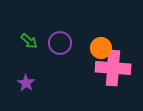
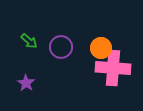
purple circle: moved 1 px right, 4 px down
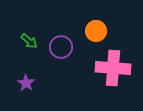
orange circle: moved 5 px left, 17 px up
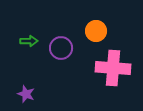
green arrow: rotated 42 degrees counterclockwise
purple circle: moved 1 px down
purple star: moved 11 px down; rotated 12 degrees counterclockwise
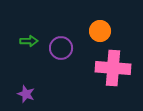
orange circle: moved 4 px right
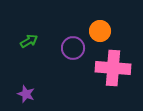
green arrow: rotated 30 degrees counterclockwise
purple circle: moved 12 px right
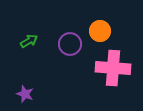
purple circle: moved 3 px left, 4 px up
purple star: moved 1 px left
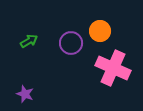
purple circle: moved 1 px right, 1 px up
pink cross: rotated 20 degrees clockwise
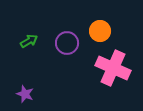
purple circle: moved 4 px left
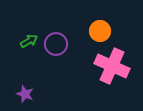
purple circle: moved 11 px left, 1 px down
pink cross: moved 1 px left, 2 px up
